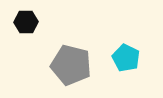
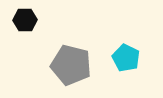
black hexagon: moved 1 px left, 2 px up
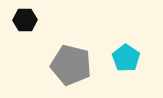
cyan pentagon: rotated 8 degrees clockwise
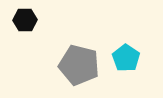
gray pentagon: moved 8 px right
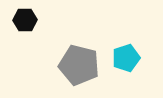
cyan pentagon: rotated 20 degrees clockwise
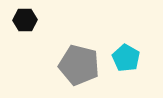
cyan pentagon: rotated 24 degrees counterclockwise
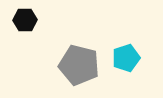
cyan pentagon: rotated 24 degrees clockwise
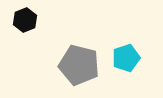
black hexagon: rotated 20 degrees counterclockwise
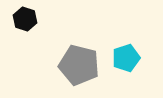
black hexagon: moved 1 px up; rotated 20 degrees counterclockwise
